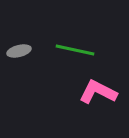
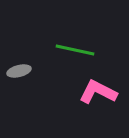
gray ellipse: moved 20 px down
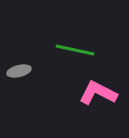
pink L-shape: moved 1 px down
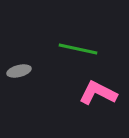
green line: moved 3 px right, 1 px up
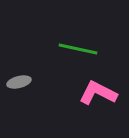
gray ellipse: moved 11 px down
